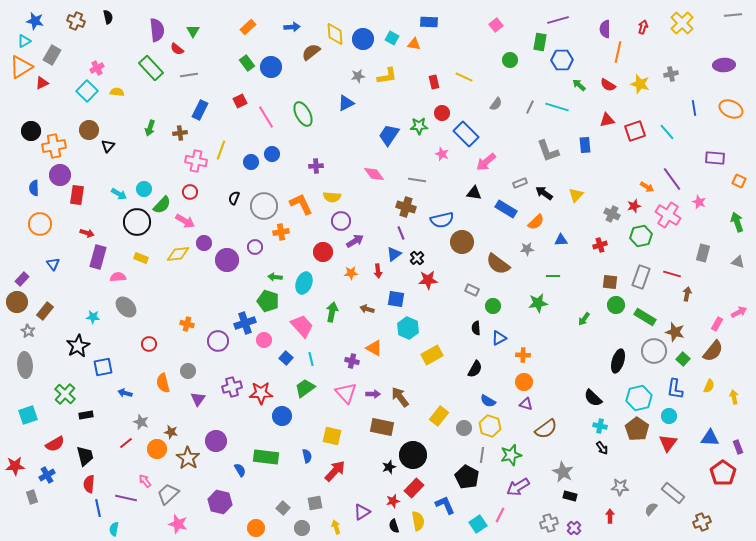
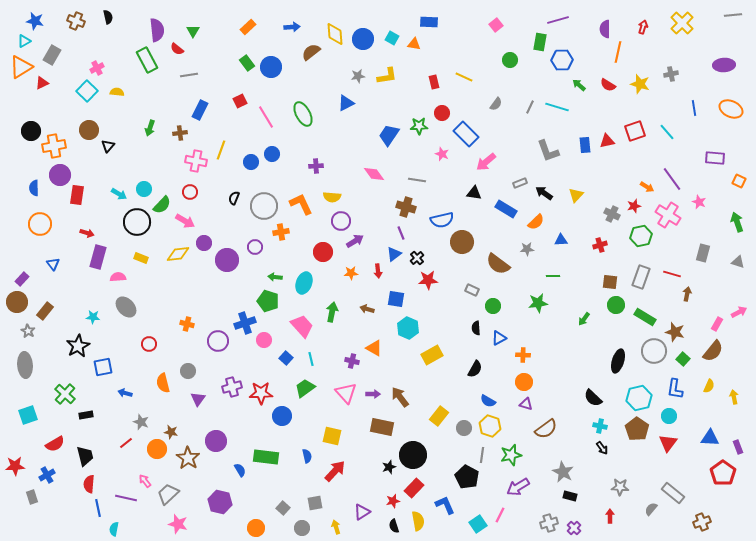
green rectangle at (151, 68): moved 4 px left, 8 px up; rotated 15 degrees clockwise
red triangle at (607, 120): moved 21 px down
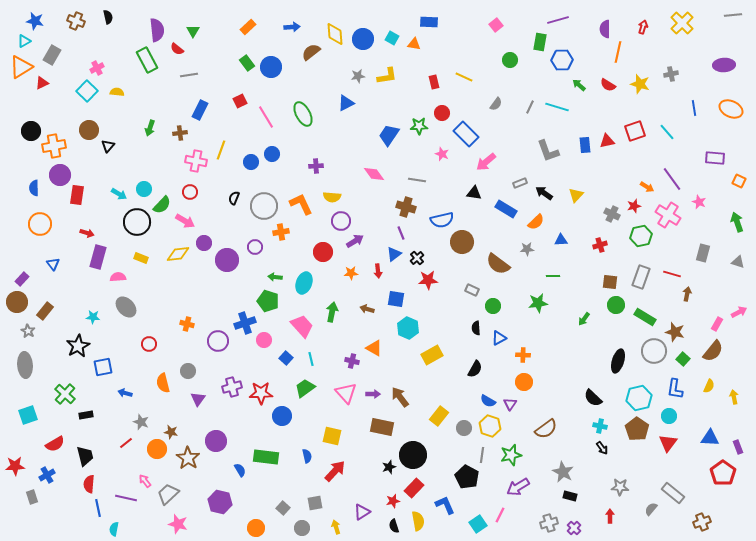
purple triangle at (526, 404): moved 16 px left; rotated 48 degrees clockwise
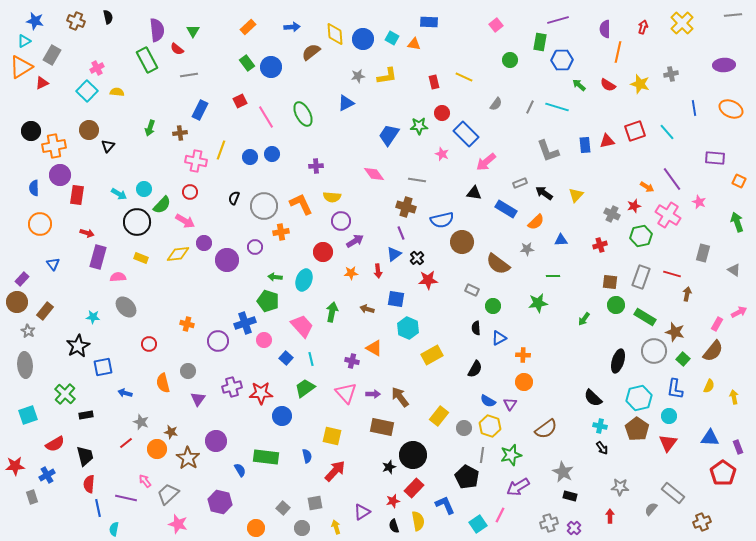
blue circle at (251, 162): moved 1 px left, 5 px up
gray triangle at (738, 262): moved 4 px left, 8 px down; rotated 16 degrees clockwise
cyan ellipse at (304, 283): moved 3 px up
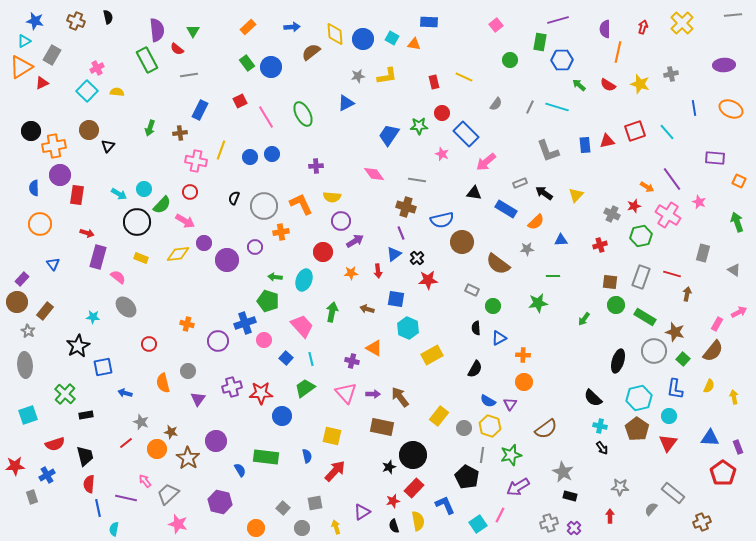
pink semicircle at (118, 277): rotated 42 degrees clockwise
red semicircle at (55, 444): rotated 12 degrees clockwise
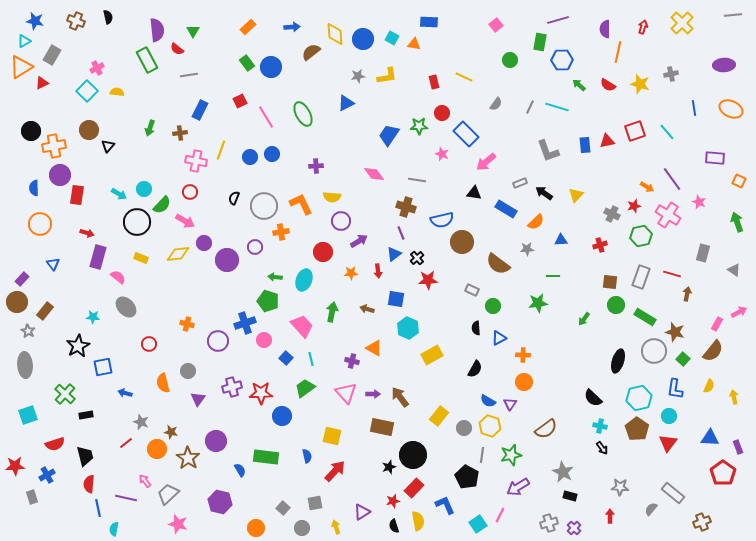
purple arrow at (355, 241): moved 4 px right
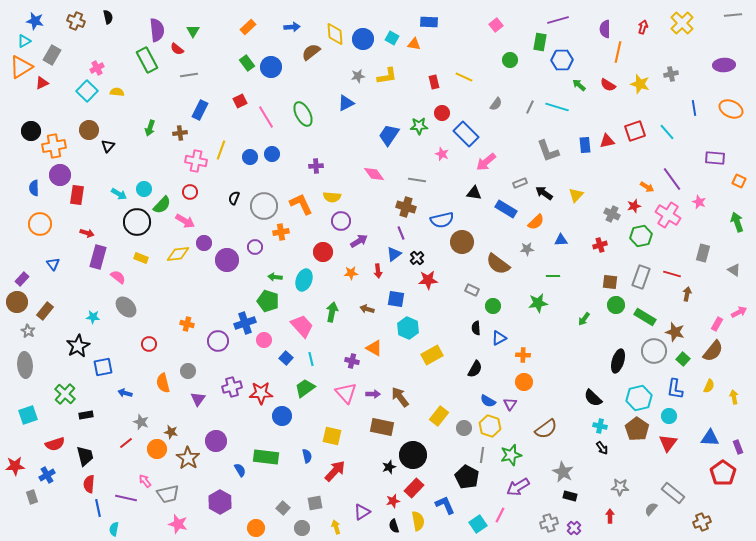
gray trapezoid at (168, 494): rotated 150 degrees counterclockwise
purple hexagon at (220, 502): rotated 15 degrees clockwise
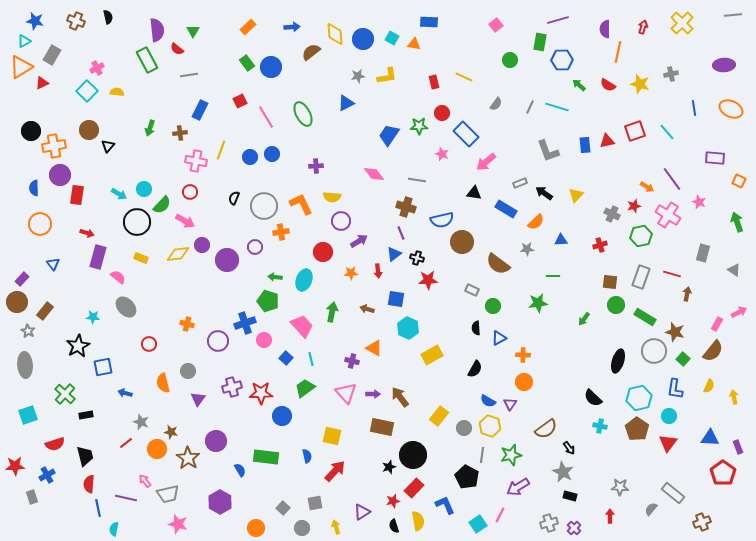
purple circle at (204, 243): moved 2 px left, 2 px down
black cross at (417, 258): rotated 32 degrees counterclockwise
black arrow at (602, 448): moved 33 px left
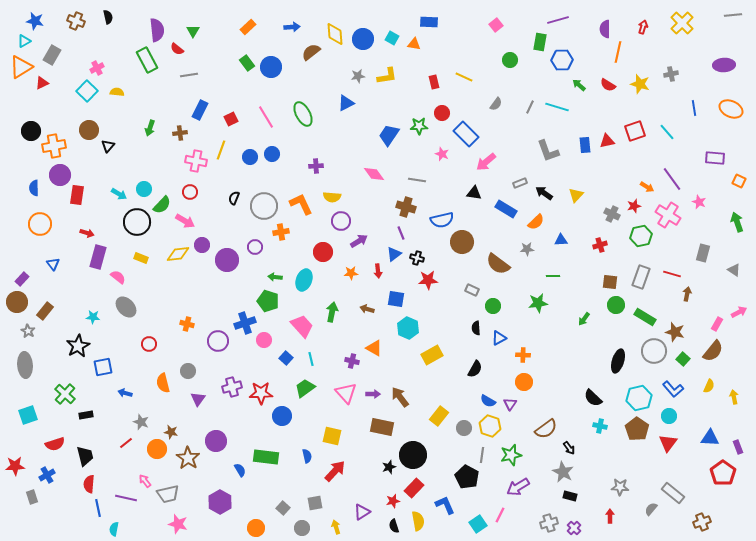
red square at (240, 101): moved 9 px left, 18 px down
blue L-shape at (675, 389): moved 2 px left; rotated 50 degrees counterclockwise
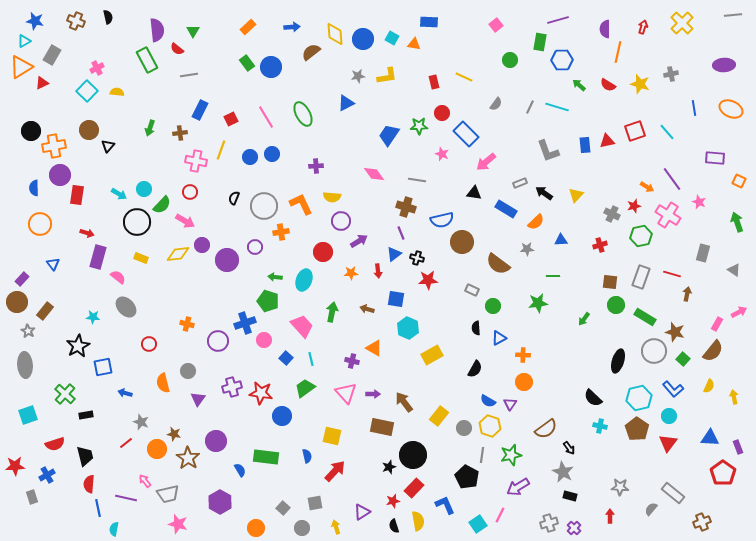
red star at (261, 393): rotated 10 degrees clockwise
brown arrow at (400, 397): moved 4 px right, 5 px down
brown star at (171, 432): moved 3 px right, 2 px down
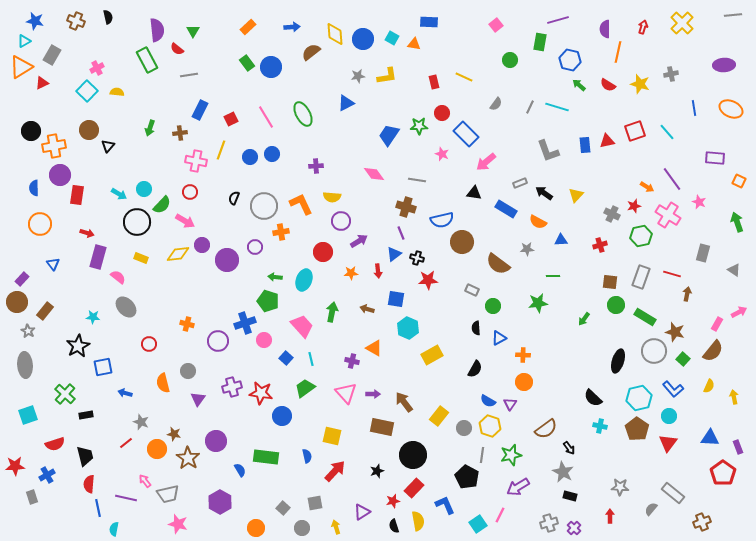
blue hexagon at (562, 60): moved 8 px right; rotated 15 degrees clockwise
orange semicircle at (536, 222): moved 2 px right; rotated 72 degrees clockwise
black star at (389, 467): moved 12 px left, 4 px down
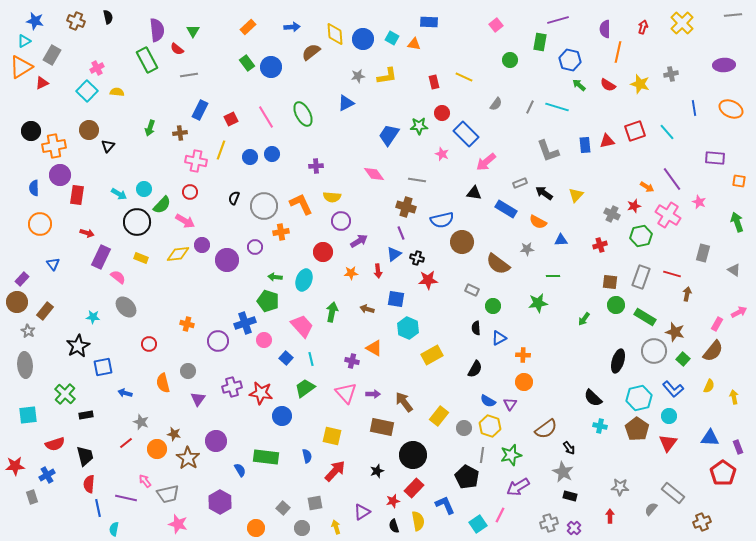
orange square at (739, 181): rotated 16 degrees counterclockwise
purple rectangle at (98, 257): moved 3 px right; rotated 10 degrees clockwise
cyan square at (28, 415): rotated 12 degrees clockwise
